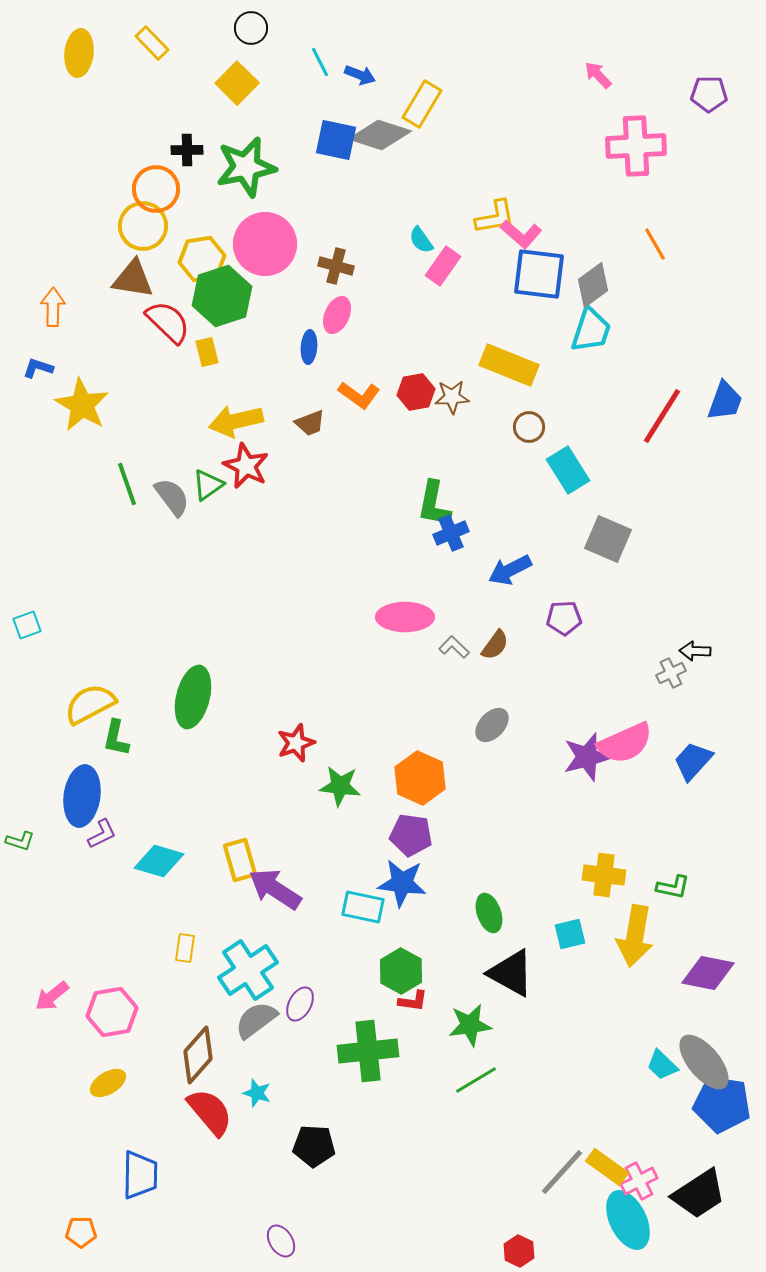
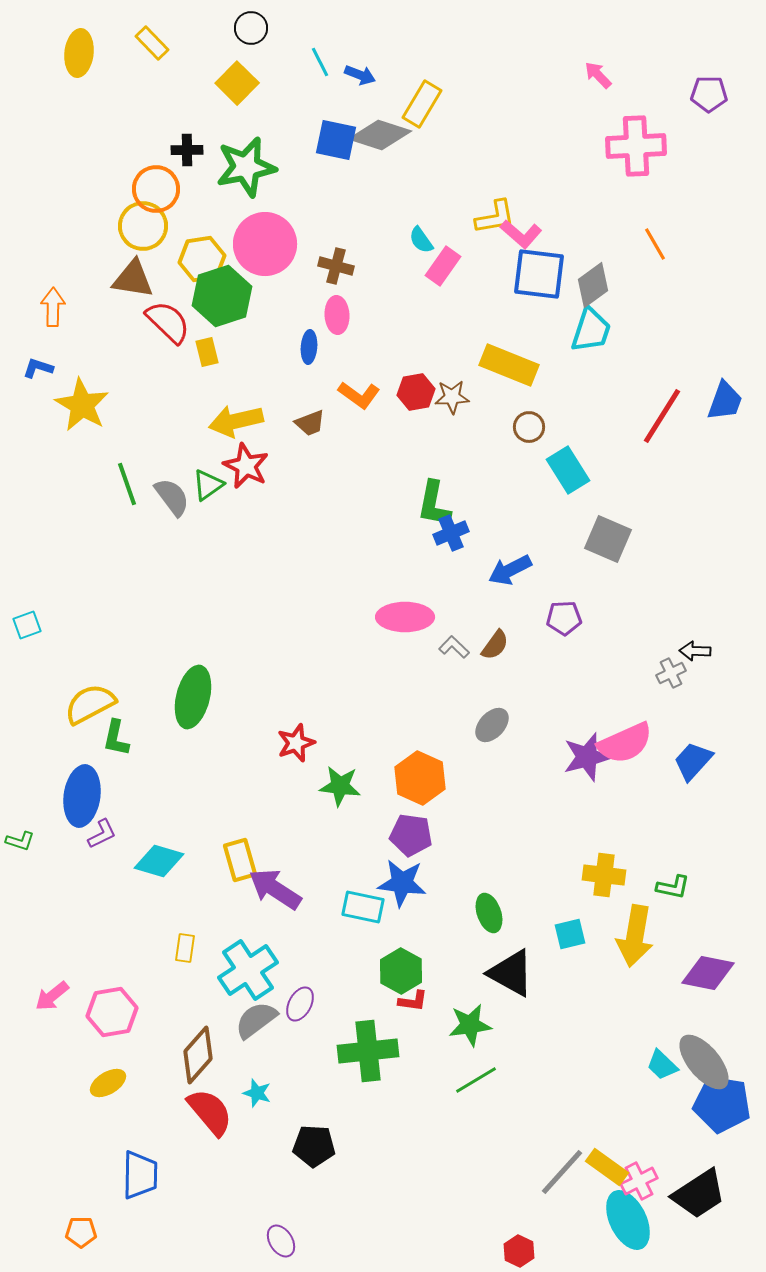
pink ellipse at (337, 315): rotated 27 degrees counterclockwise
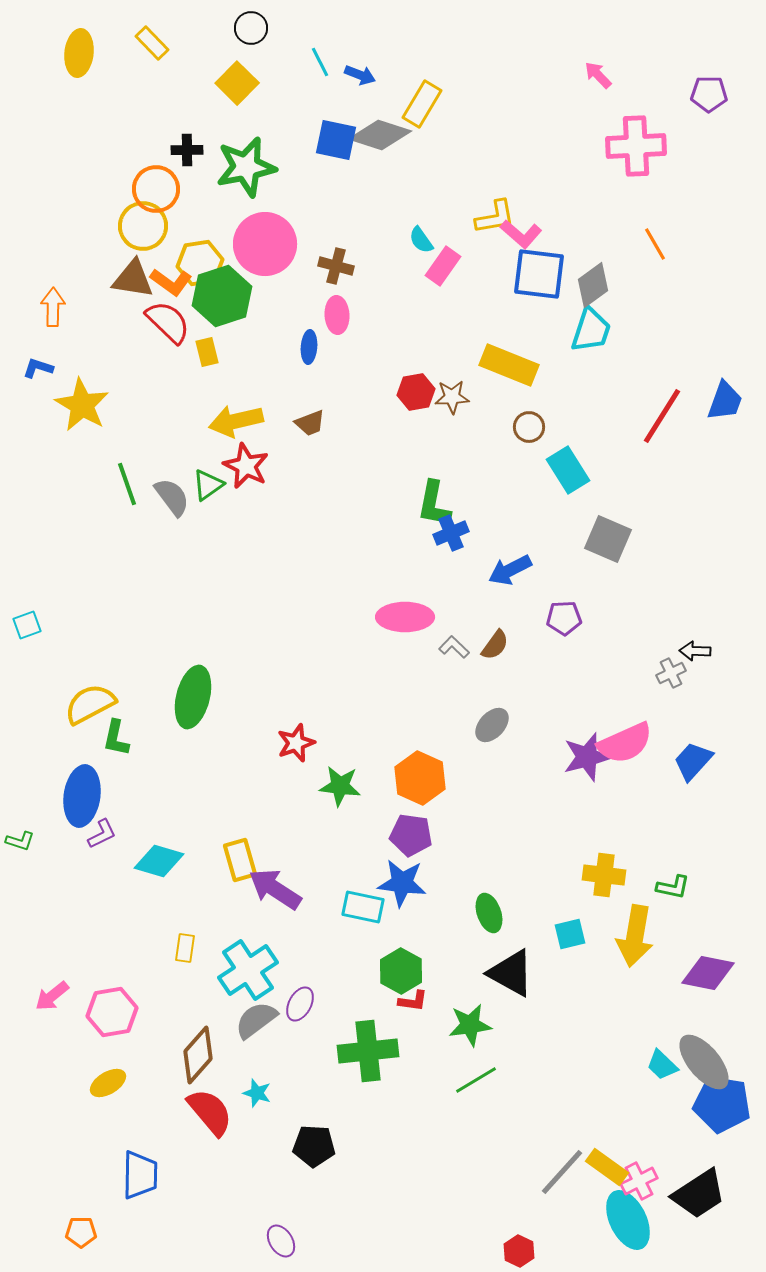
yellow hexagon at (202, 259): moved 2 px left, 4 px down
orange L-shape at (359, 395): moved 188 px left, 113 px up
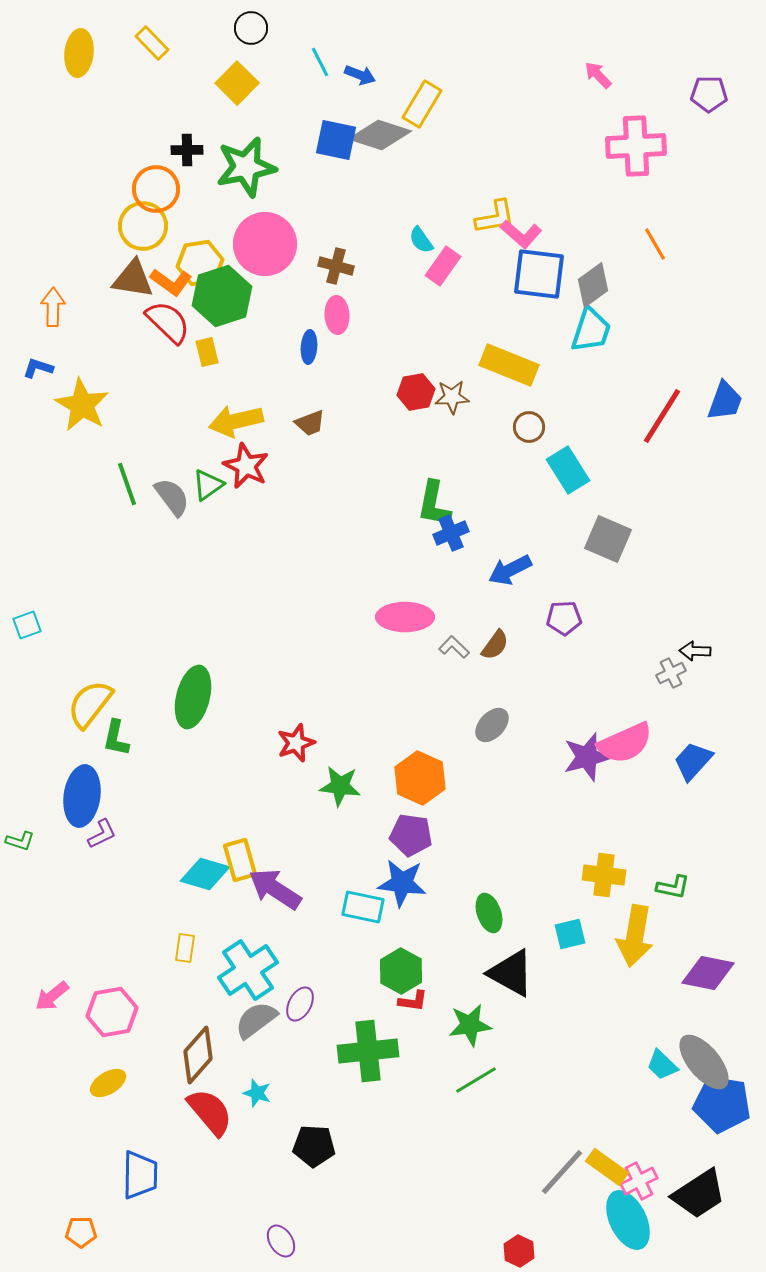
yellow semicircle at (90, 704): rotated 24 degrees counterclockwise
cyan diamond at (159, 861): moved 46 px right, 13 px down
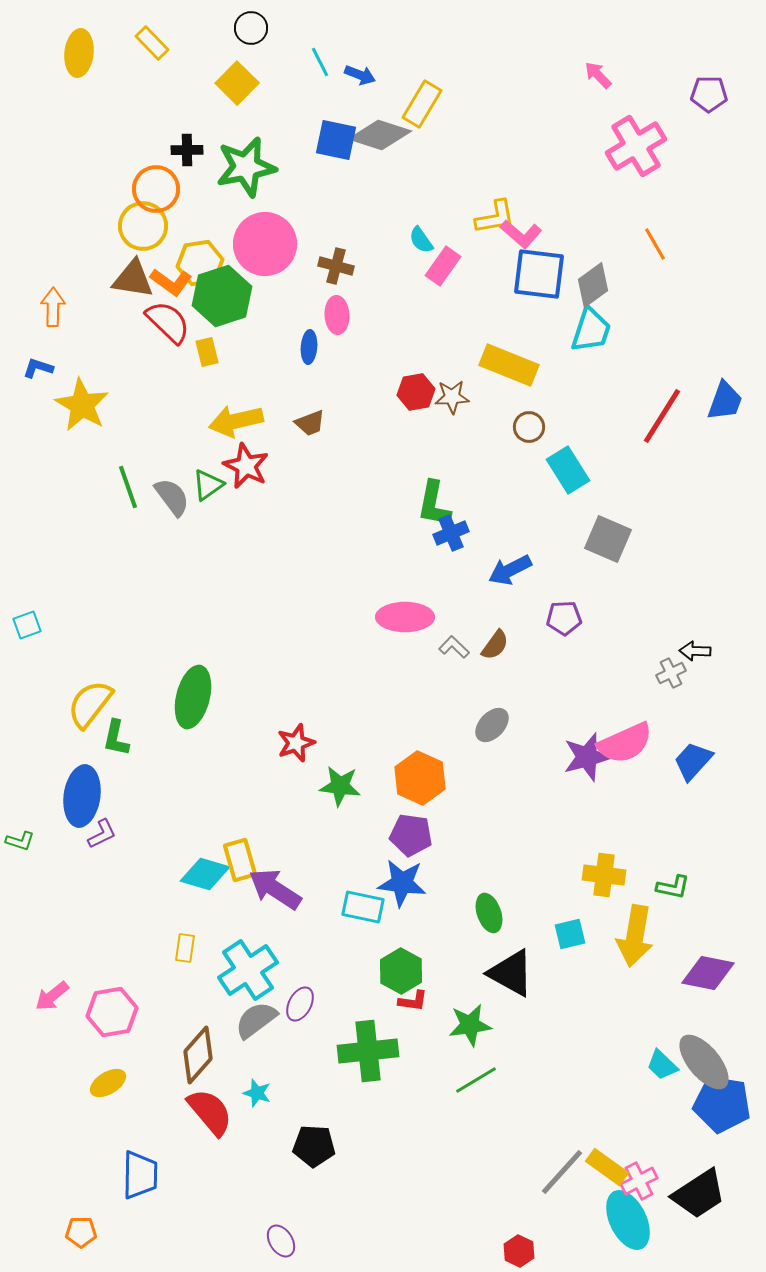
pink cross at (636, 146): rotated 28 degrees counterclockwise
green line at (127, 484): moved 1 px right, 3 px down
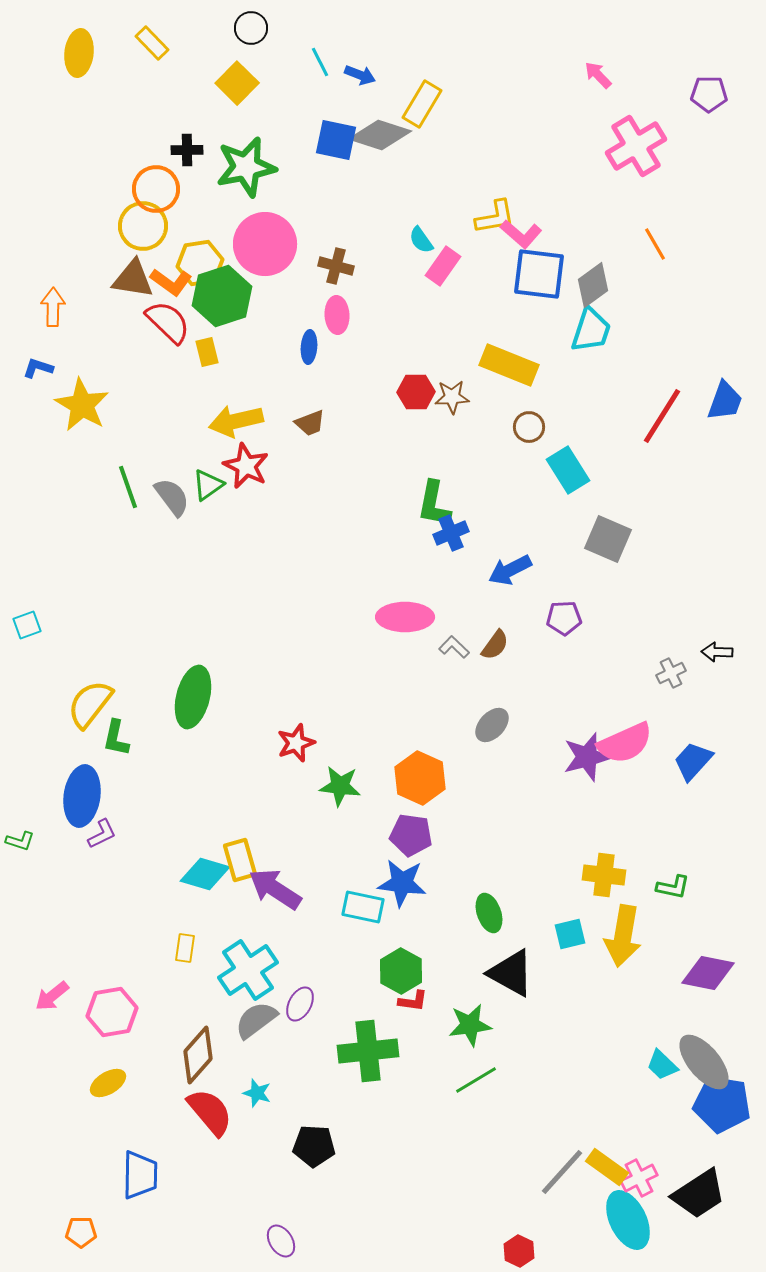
red hexagon at (416, 392): rotated 9 degrees clockwise
black arrow at (695, 651): moved 22 px right, 1 px down
yellow arrow at (635, 936): moved 12 px left
pink cross at (639, 1181): moved 3 px up
